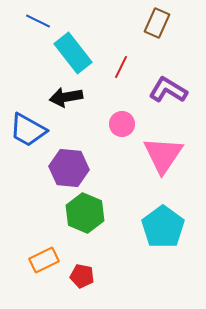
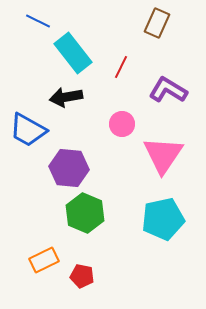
cyan pentagon: moved 8 px up; rotated 24 degrees clockwise
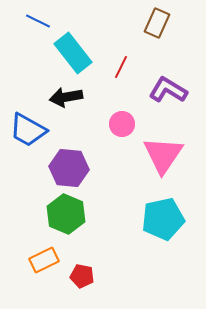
green hexagon: moved 19 px left, 1 px down
